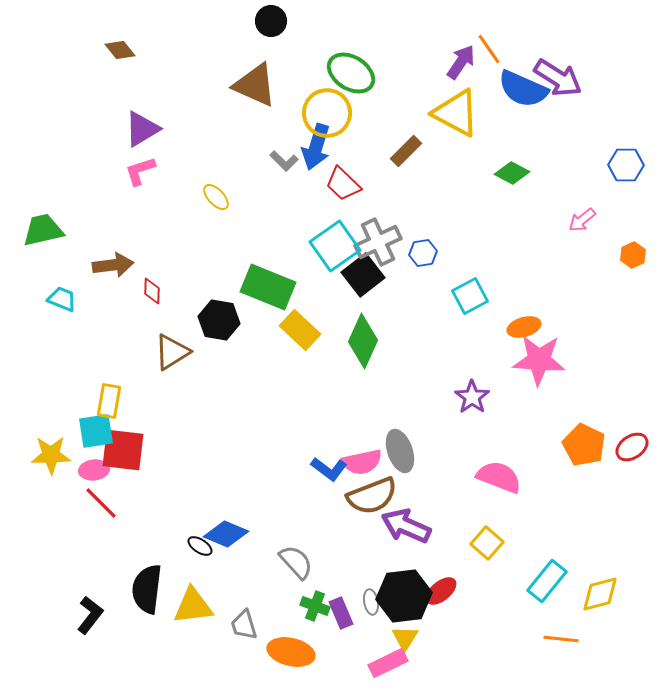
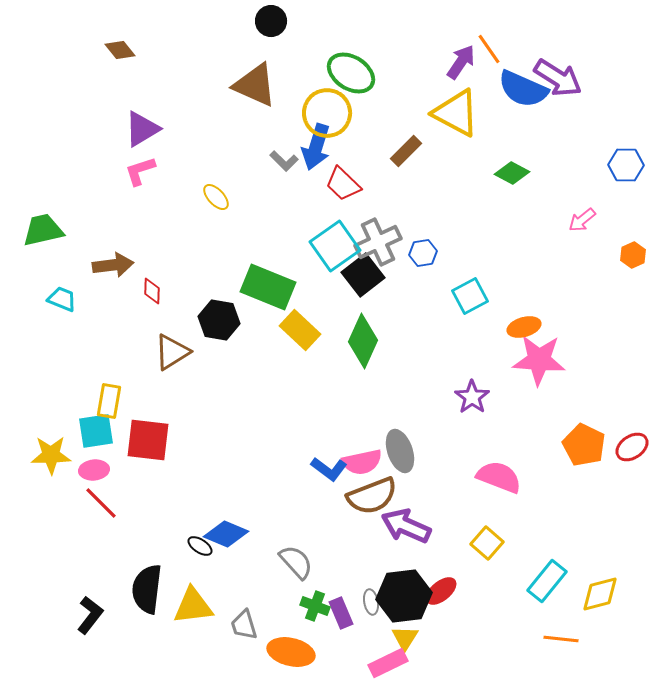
red square at (123, 450): moved 25 px right, 10 px up
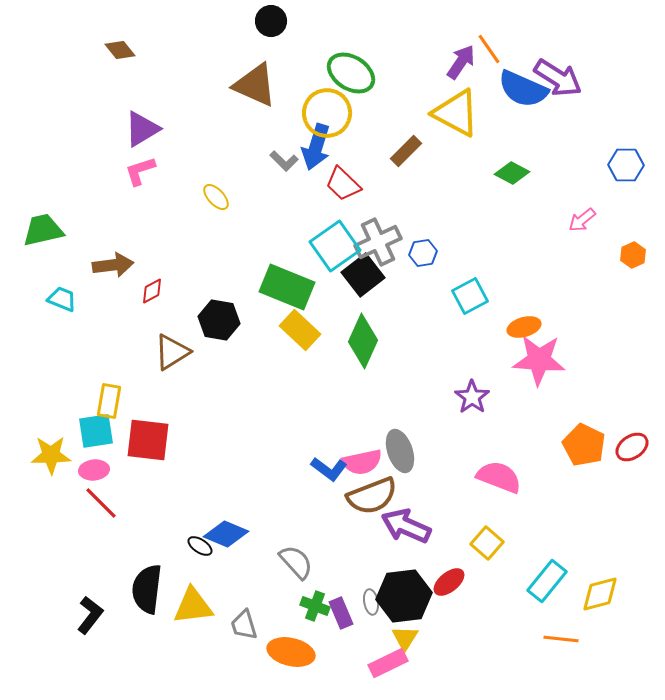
green rectangle at (268, 287): moved 19 px right
red diamond at (152, 291): rotated 60 degrees clockwise
red ellipse at (441, 591): moved 8 px right, 9 px up
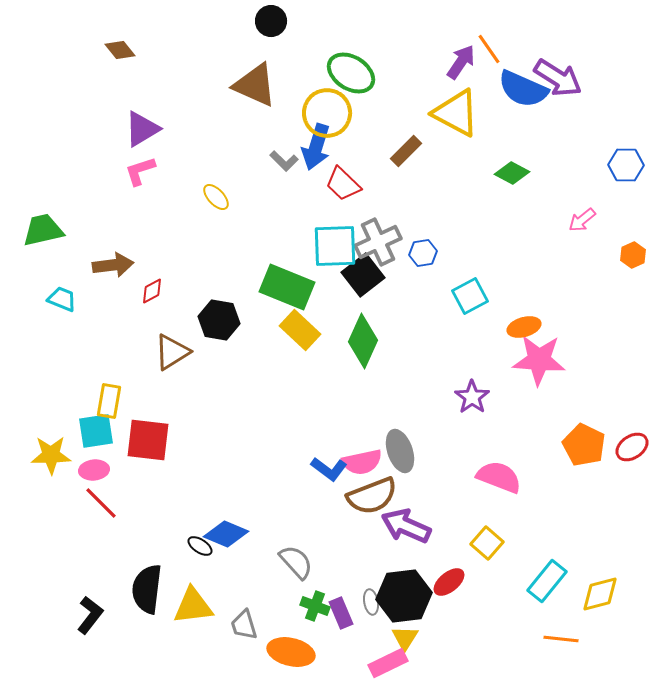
cyan square at (335, 246): rotated 33 degrees clockwise
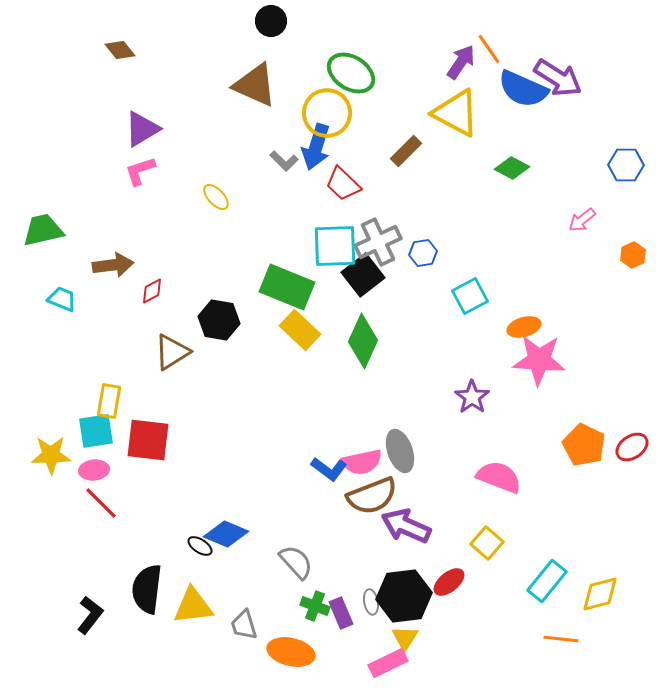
green diamond at (512, 173): moved 5 px up
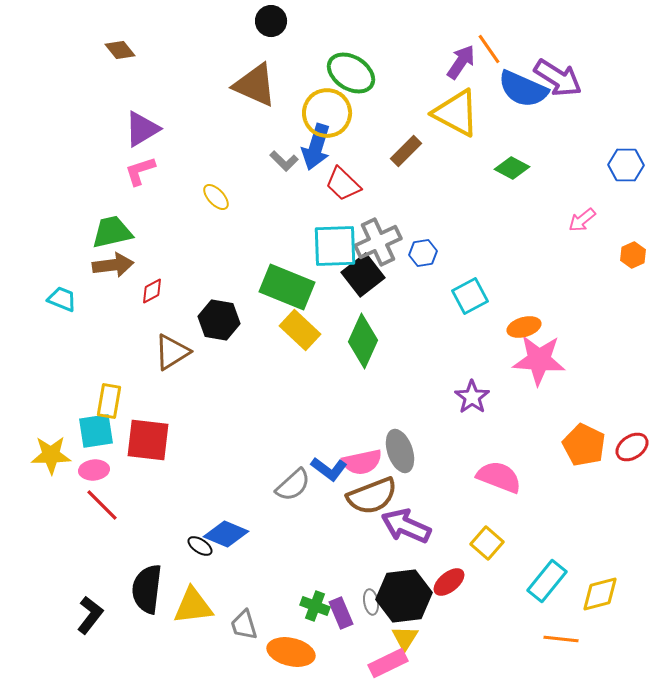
green trapezoid at (43, 230): moved 69 px right, 2 px down
red line at (101, 503): moved 1 px right, 2 px down
gray semicircle at (296, 562): moved 3 px left, 77 px up; rotated 90 degrees clockwise
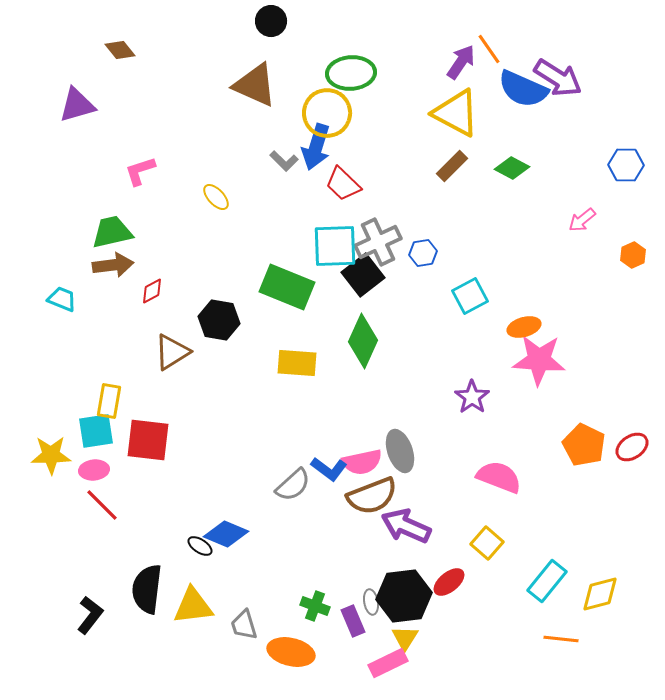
green ellipse at (351, 73): rotated 36 degrees counterclockwise
purple triangle at (142, 129): moved 65 px left, 24 px up; rotated 15 degrees clockwise
brown rectangle at (406, 151): moved 46 px right, 15 px down
yellow rectangle at (300, 330): moved 3 px left, 33 px down; rotated 39 degrees counterclockwise
purple rectangle at (341, 613): moved 12 px right, 8 px down
